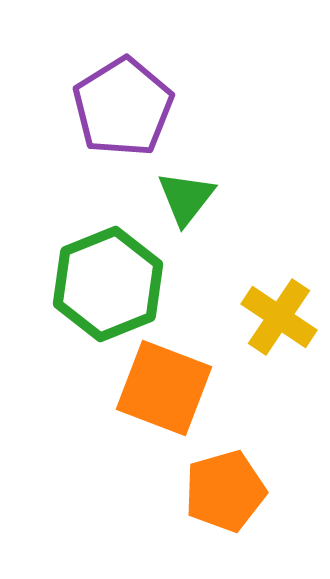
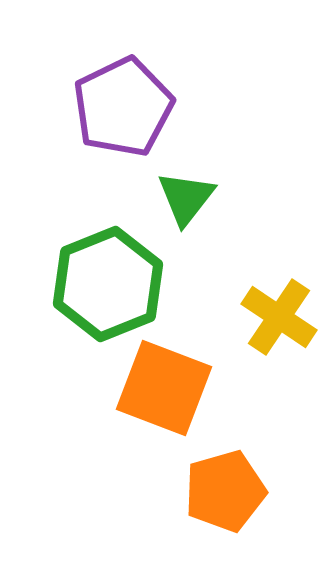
purple pentagon: rotated 6 degrees clockwise
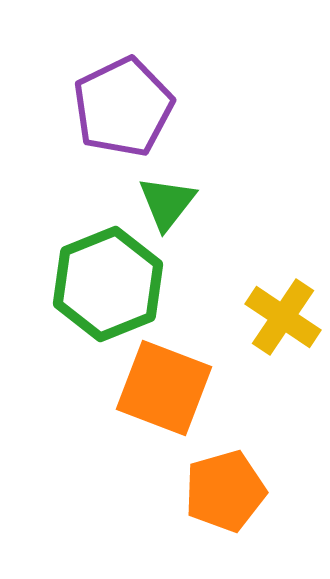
green triangle: moved 19 px left, 5 px down
yellow cross: moved 4 px right
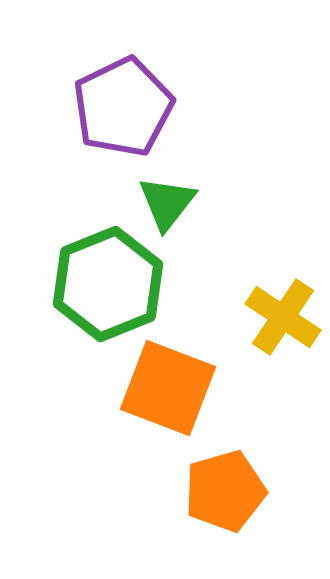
orange square: moved 4 px right
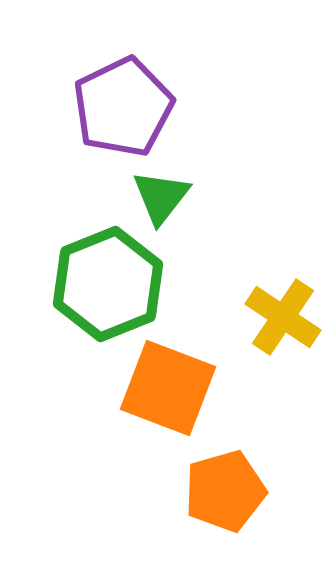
green triangle: moved 6 px left, 6 px up
